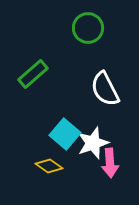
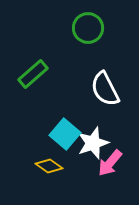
pink arrow: rotated 44 degrees clockwise
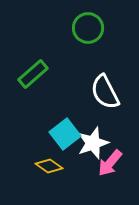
white semicircle: moved 3 px down
cyan square: rotated 12 degrees clockwise
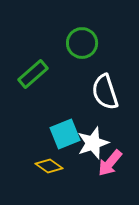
green circle: moved 6 px left, 15 px down
white semicircle: rotated 9 degrees clockwise
cyan square: rotated 16 degrees clockwise
